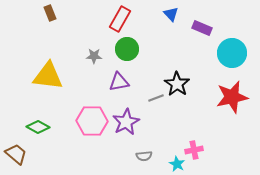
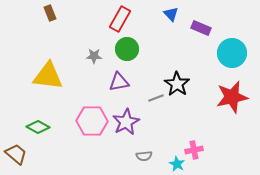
purple rectangle: moved 1 px left
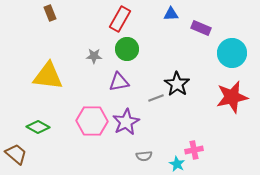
blue triangle: rotated 49 degrees counterclockwise
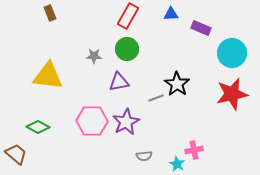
red rectangle: moved 8 px right, 3 px up
red star: moved 3 px up
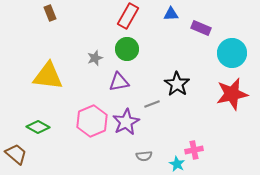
gray star: moved 1 px right, 2 px down; rotated 21 degrees counterclockwise
gray line: moved 4 px left, 6 px down
pink hexagon: rotated 24 degrees counterclockwise
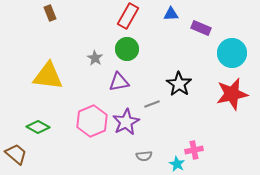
gray star: rotated 21 degrees counterclockwise
black star: moved 2 px right
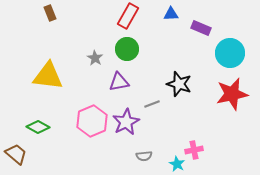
cyan circle: moved 2 px left
black star: rotated 15 degrees counterclockwise
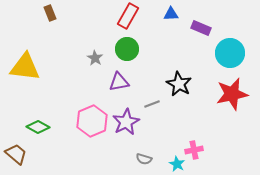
yellow triangle: moved 23 px left, 9 px up
black star: rotated 10 degrees clockwise
gray semicircle: moved 3 px down; rotated 21 degrees clockwise
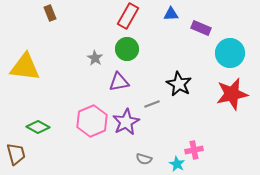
brown trapezoid: rotated 35 degrees clockwise
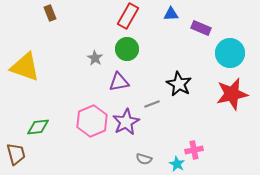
yellow triangle: rotated 12 degrees clockwise
green diamond: rotated 35 degrees counterclockwise
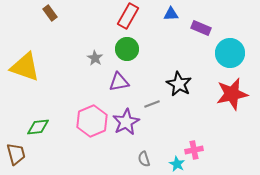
brown rectangle: rotated 14 degrees counterclockwise
gray semicircle: rotated 56 degrees clockwise
